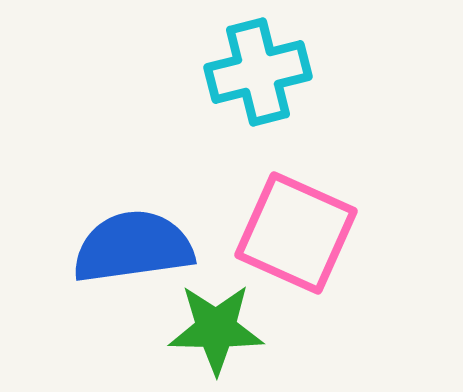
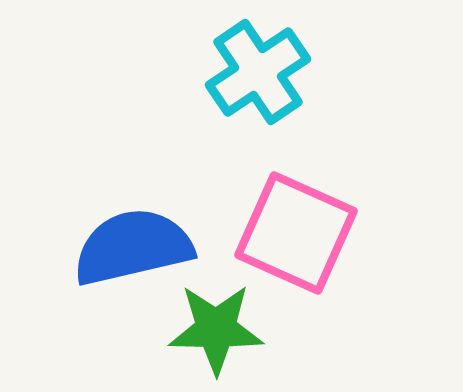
cyan cross: rotated 20 degrees counterclockwise
blue semicircle: rotated 5 degrees counterclockwise
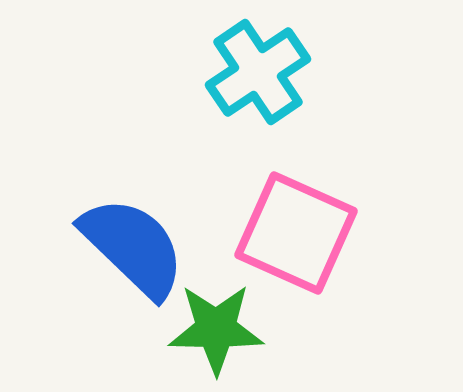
blue semicircle: rotated 57 degrees clockwise
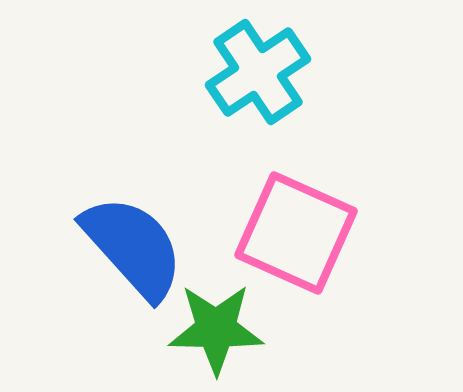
blue semicircle: rotated 4 degrees clockwise
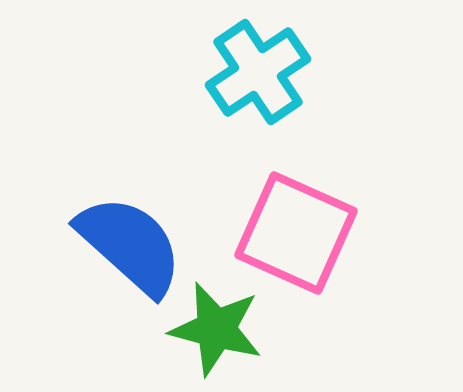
blue semicircle: moved 3 px left, 2 px up; rotated 6 degrees counterclockwise
green star: rotated 14 degrees clockwise
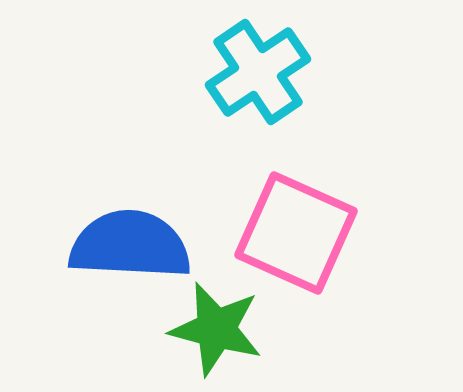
blue semicircle: rotated 39 degrees counterclockwise
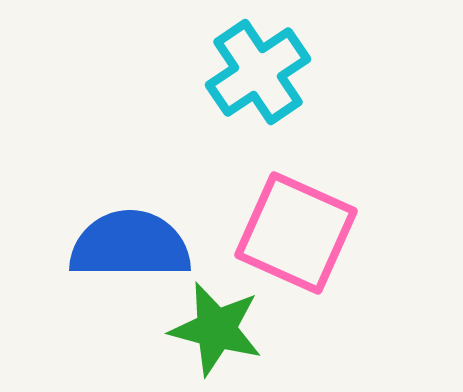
blue semicircle: rotated 3 degrees counterclockwise
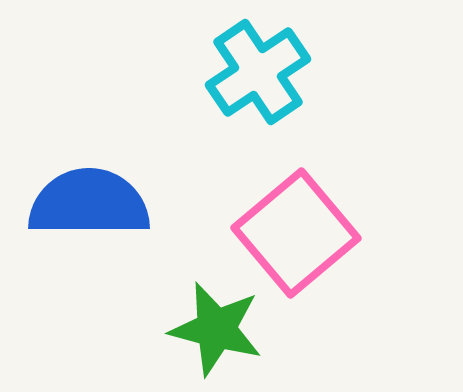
pink square: rotated 26 degrees clockwise
blue semicircle: moved 41 px left, 42 px up
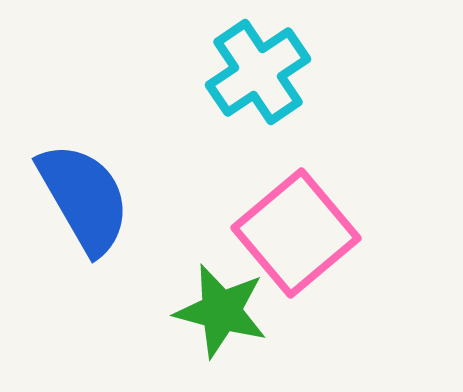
blue semicircle: moved 5 px left, 5 px up; rotated 60 degrees clockwise
green star: moved 5 px right, 18 px up
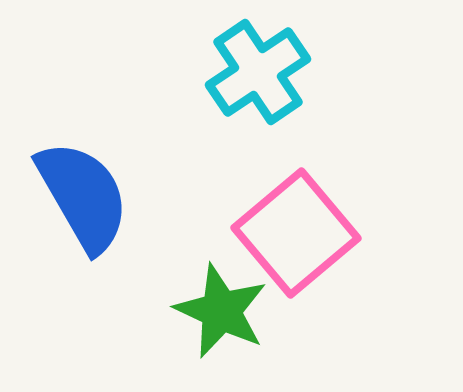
blue semicircle: moved 1 px left, 2 px up
green star: rotated 10 degrees clockwise
